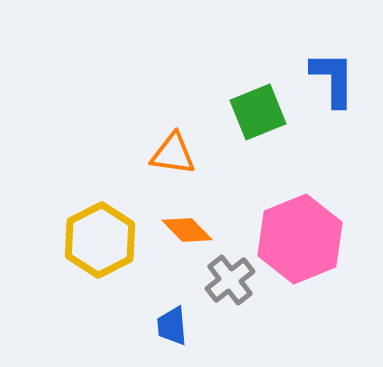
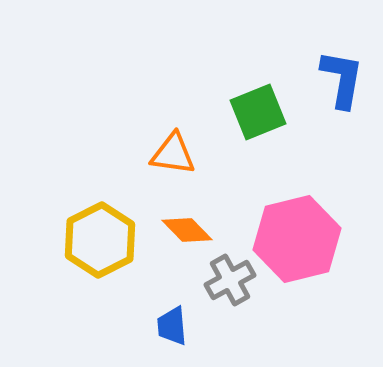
blue L-shape: moved 9 px right; rotated 10 degrees clockwise
pink hexagon: moved 3 px left; rotated 8 degrees clockwise
gray cross: rotated 9 degrees clockwise
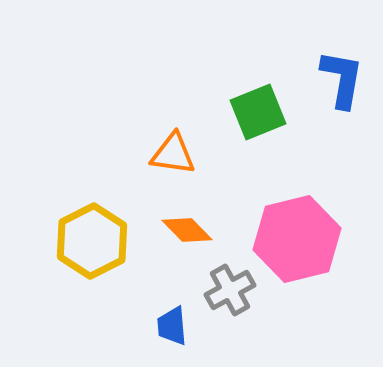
yellow hexagon: moved 8 px left, 1 px down
gray cross: moved 10 px down
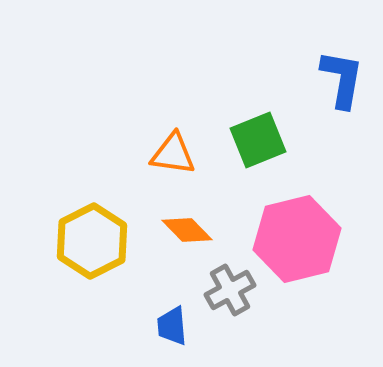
green square: moved 28 px down
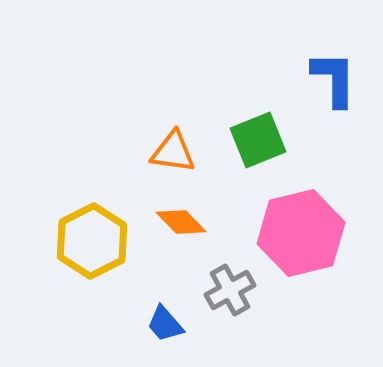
blue L-shape: moved 8 px left; rotated 10 degrees counterclockwise
orange triangle: moved 2 px up
orange diamond: moved 6 px left, 8 px up
pink hexagon: moved 4 px right, 6 px up
blue trapezoid: moved 7 px left, 2 px up; rotated 36 degrees counterclockwise
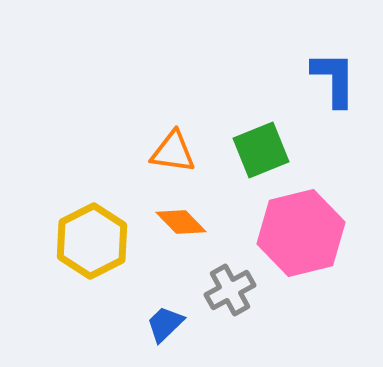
green square: moved 3 px right, 10 px down
blue trapezoid: rotated 87 degrees clockwise
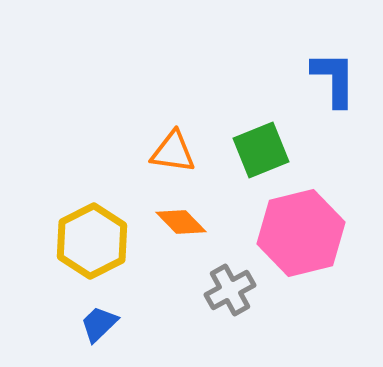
blue trapezoid: moved 66 px left
